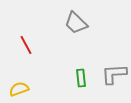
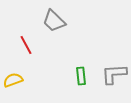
gray trapezoid: moved 22 px left, 2 px up
green rectangle: moved 2 px up
yellow semicircle: moved 6 px left, 9 px up
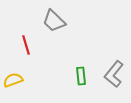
red line: rotated 12 degrees clockwise
gray L-shape: rotated 48 degrees counterclockwise
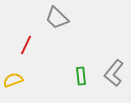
gray trapezoid: moved 3 px right, 3 px up
red line: rotated 42 degrees clockwise
gray L-shape: moved 1 px up
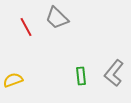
red line: moved 18 px up; rotated 54 degrees counterclockwise
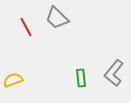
green rectangle: moved 2 px down
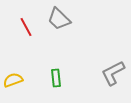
gray trapezoid: moved 2 px right, 1 px down
gray L-shape: moved 1 px left; rotated 24 degrees clockwise
green rectangle: moved 25 px left
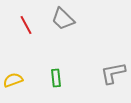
gray trapezoid: moved 4 px right
red line: moved 2 px up
gray L-shape: rotated 16 degrees clockwise
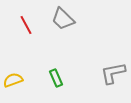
green rectangle: rotated 18 degrees counterclockwise
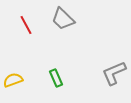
gray L-shape: moved 1 px right; rotated 12 degrees counterclockwise
